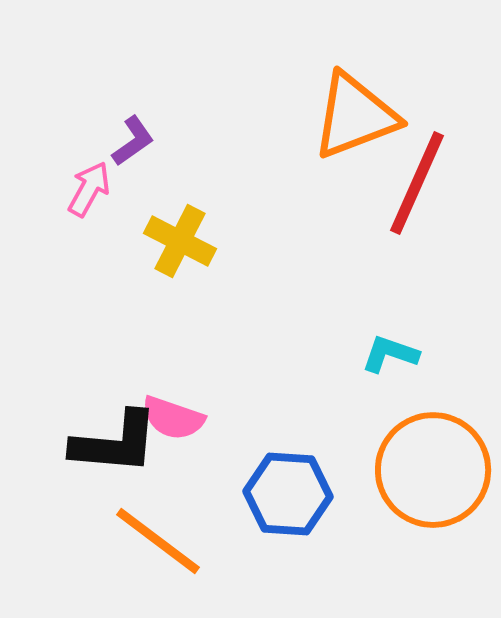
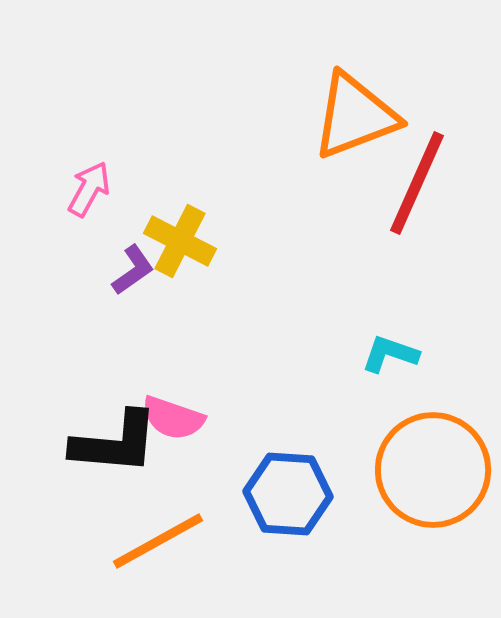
purple L-shape: moved 129 px down
orange line: rotated 66 degrees counterclockwise
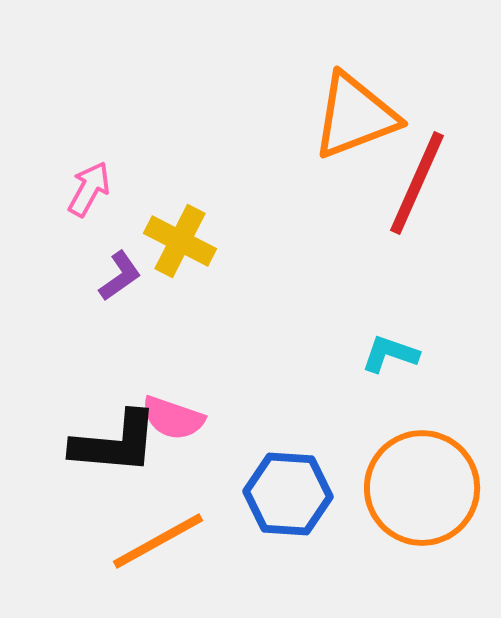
purple L-shape: moved 13 px left, 6 px down
orange circle: moved 11 px left, 18 px down
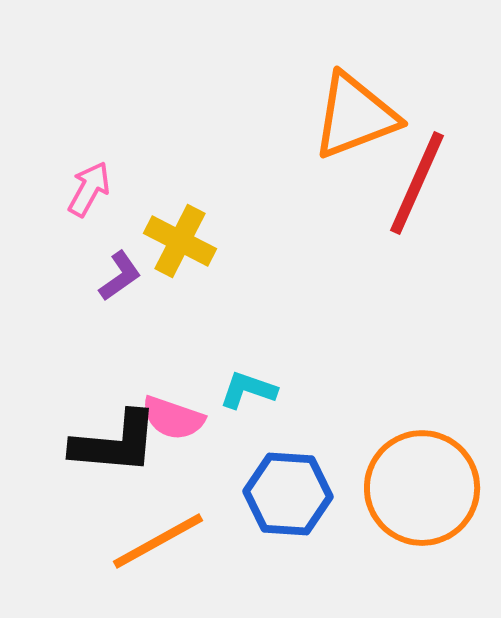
cyan L-shape: moved 142 px left, 36 px down
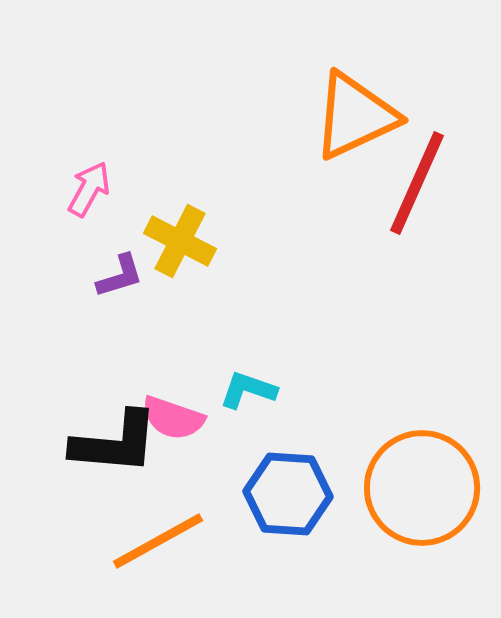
orange triangle: rotated 4 degrees counterclockwise
purple L-shape: rotated 18 degrees clockwise
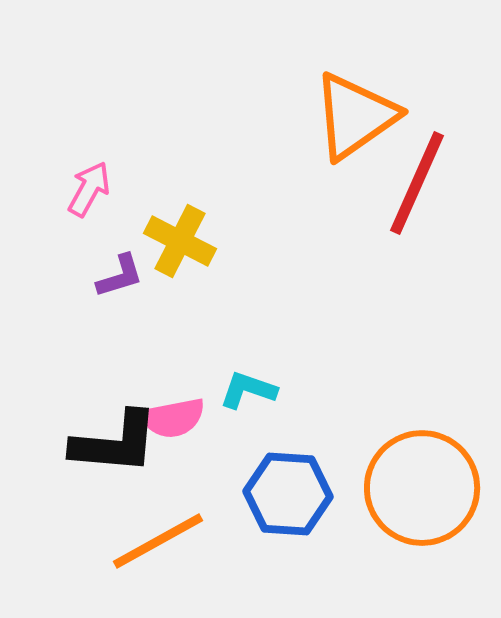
orange triangle: rotated 10 degrees counterclockwise
pink semicircle: rotated 30 degrees counterclockwise
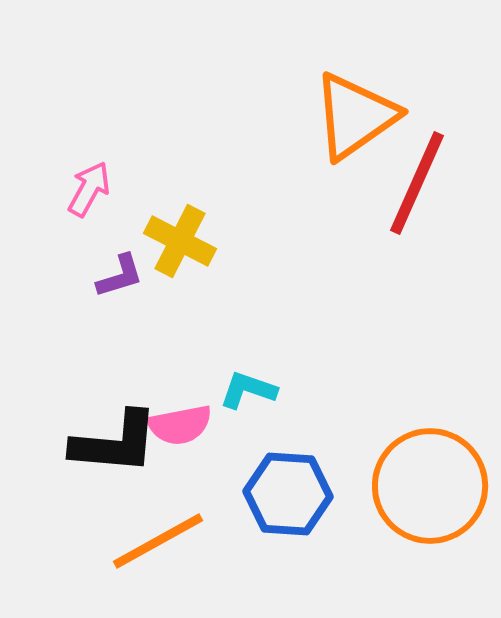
pink semicircle: moved 7 px right, 7 px down
orange circle: moved 8 px right, 2 px up
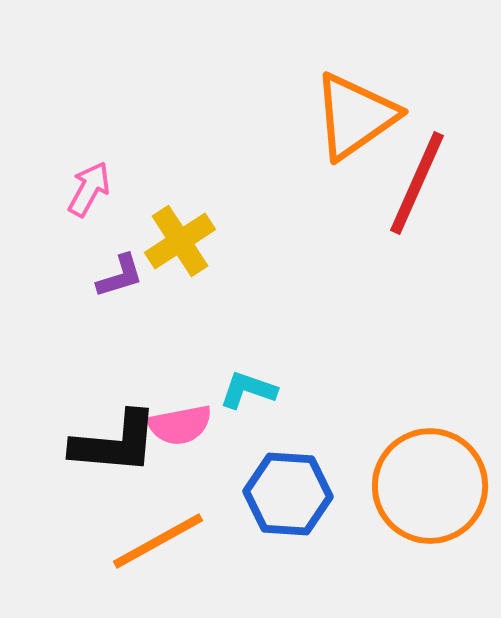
yellow cross: rotated 30 degrees clockwise
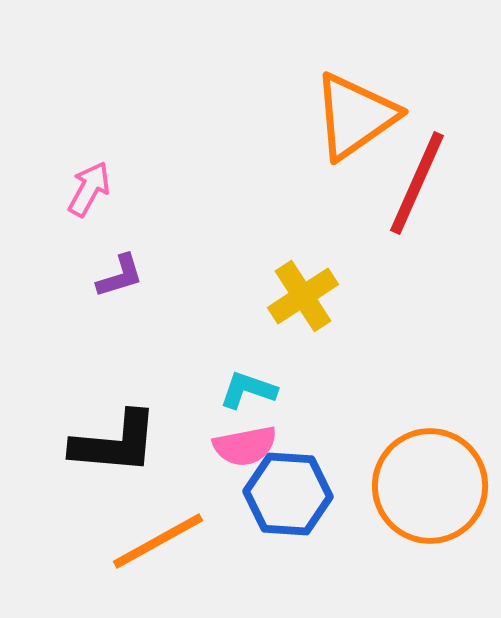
yellow cross: moved 123 px right, 55 px down
pink semicircle: moved 65 px right, 21 px down
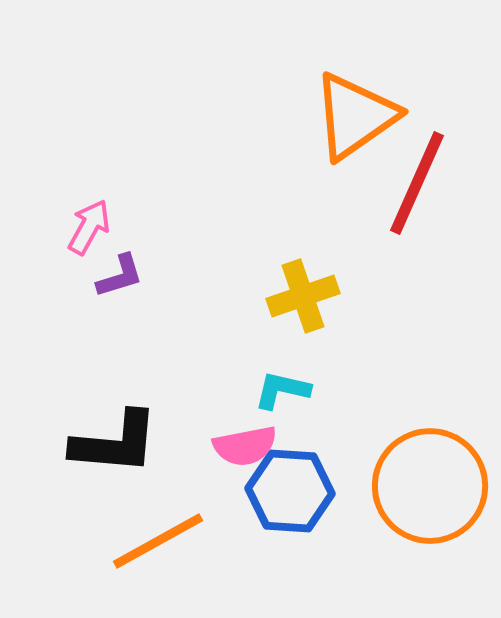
pink arrow: moved 38 px down
yellow cross: rotated 14 degrees clockwise
cyan L-shape: moved 34 px right; rotated 6 degrees counterclockwise
blue hexagon: moved 2 px right, 3 px up
